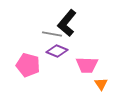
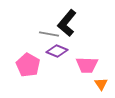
gray line: moved 3 px left
pink pentagon: rotated 15 degrees clockwise
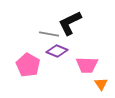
black L-shape: moved 3 px right; rotated 24 degrees clockwise
